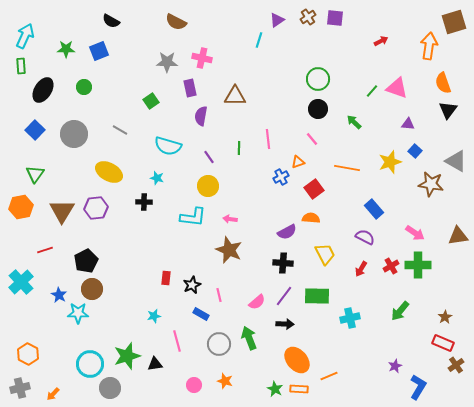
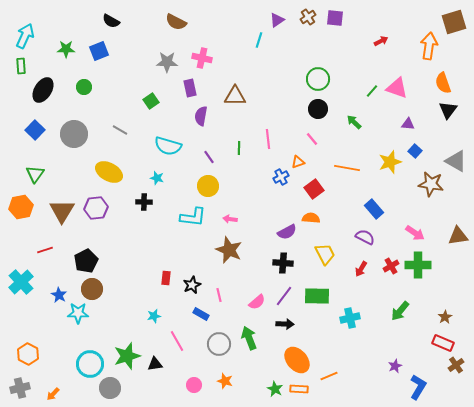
pink line at (177, 341): rotated 15 degrees counterclockwise
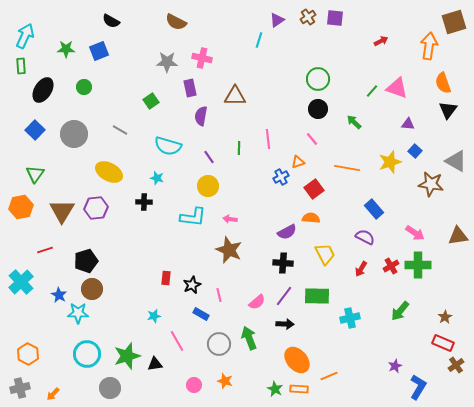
black pentagon at (86, 261): rotated 10 degrees clockwise
cyan circle at (90, 364): moved 3 px left, 10 px up
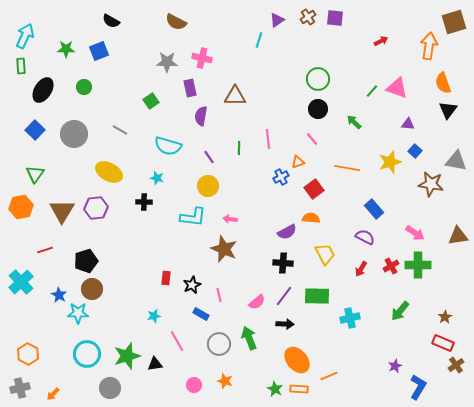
gray triangle at (456, 161): rotated 20 degrees counterclockwise
brown star at (229, 250): moved 5 px left, 1 px up
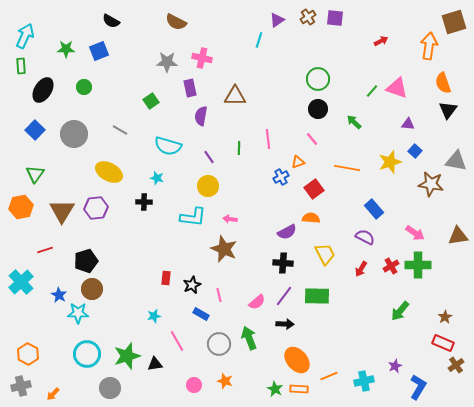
cyan cross at (350, 318): moved 14 px right, 63 px down
gray cross at (20, 388): moved 1 px right, 2 px up
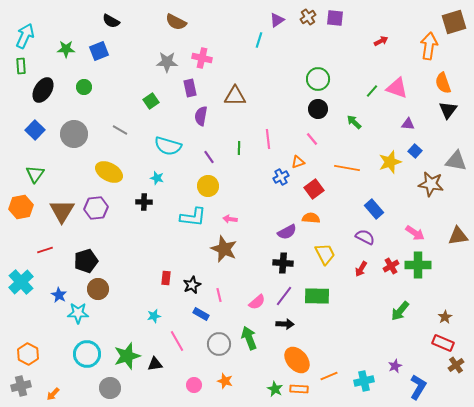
brown circle at (92, 289): moved 6 px right
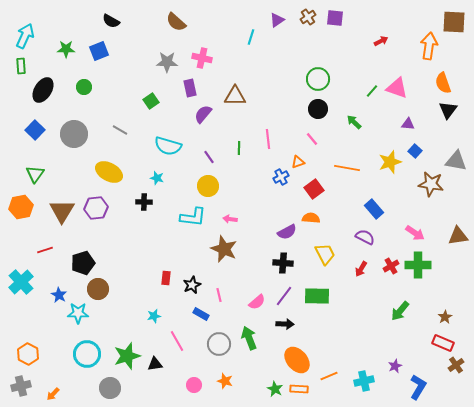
brown semicircle at (176, 22): rotated 15 degrees clockwise
brown square at (454, 22): rotated 20 degrees clockwise
cyan line at (259, 40): moved 8 px left, 3 px up
purple semicircle at (201, 116): moved 2 px right, 2 px up; rotated 30 degrees clockwise
black pentagon at (86, 261): moved 3 px left, 2 px down
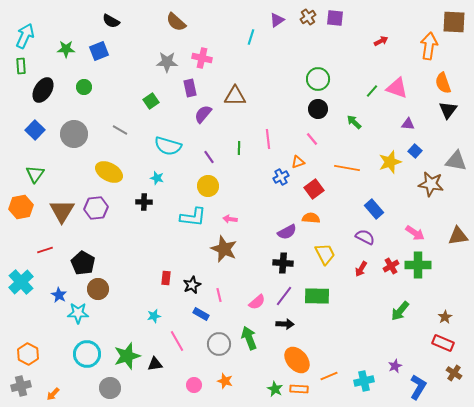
black pentagon at (83, 263): rotated 25 degrees counterclockwise
brown cross at (456, 365): moved 2 px left, 8 px down; rotated 21 degrees counterclockwise
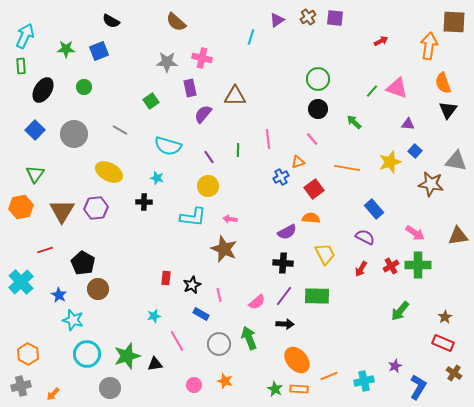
green line at (239, 148): moved 1 px left, 2 px down
cyan star at (78, 313): moved 5 px left, 7 px down; rotated 15 degrees clockwise
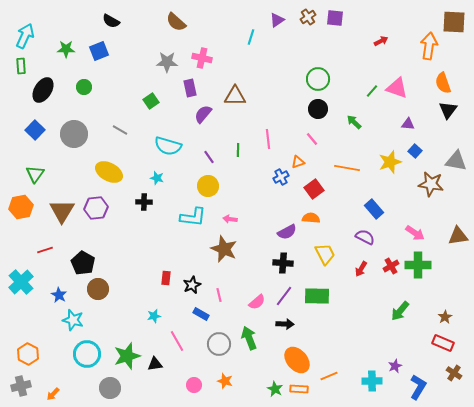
cyan cross at (364, 381): moved 8 px right; rotated 12 degrees clockwise
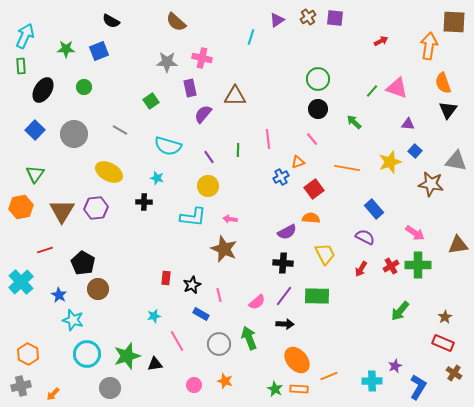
brown triangle at (458, 236): moved 9 px down
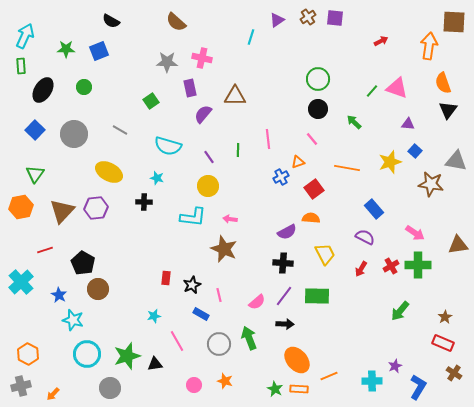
brown triangle at (62, 211): rotated 12 degrees clockwise
